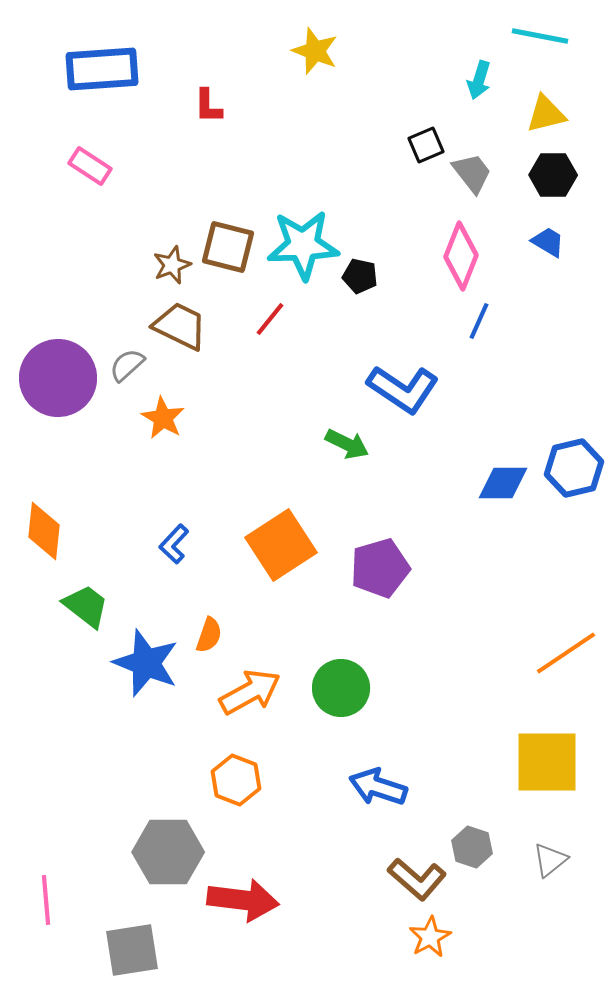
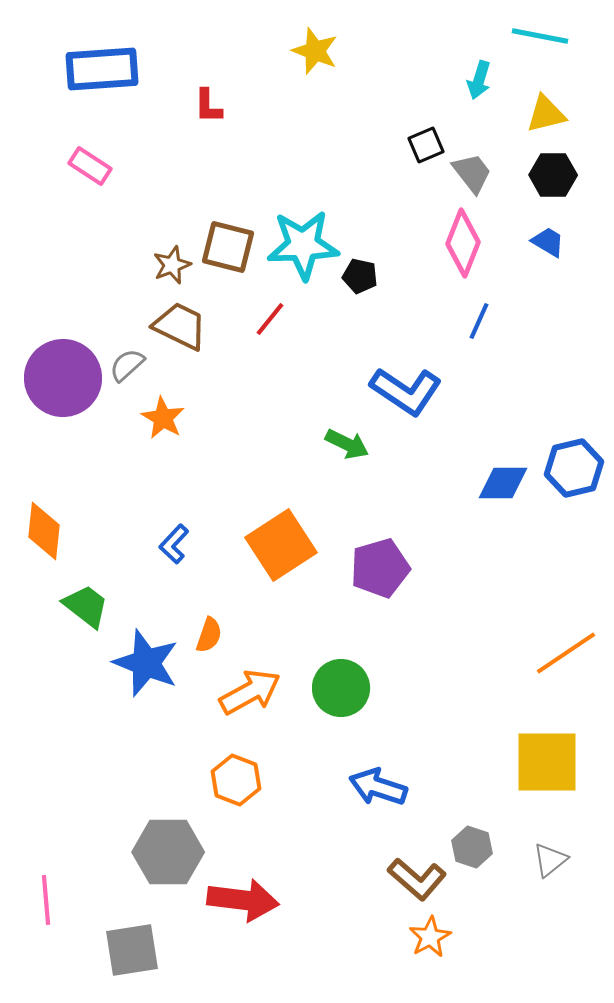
pink diamond at (461, 256): moved 2 px right, 13 px up
purple circle at (58, 378): moved 5 px right
blue L-shape at (403, 389): moved 3 px right, 2 px down
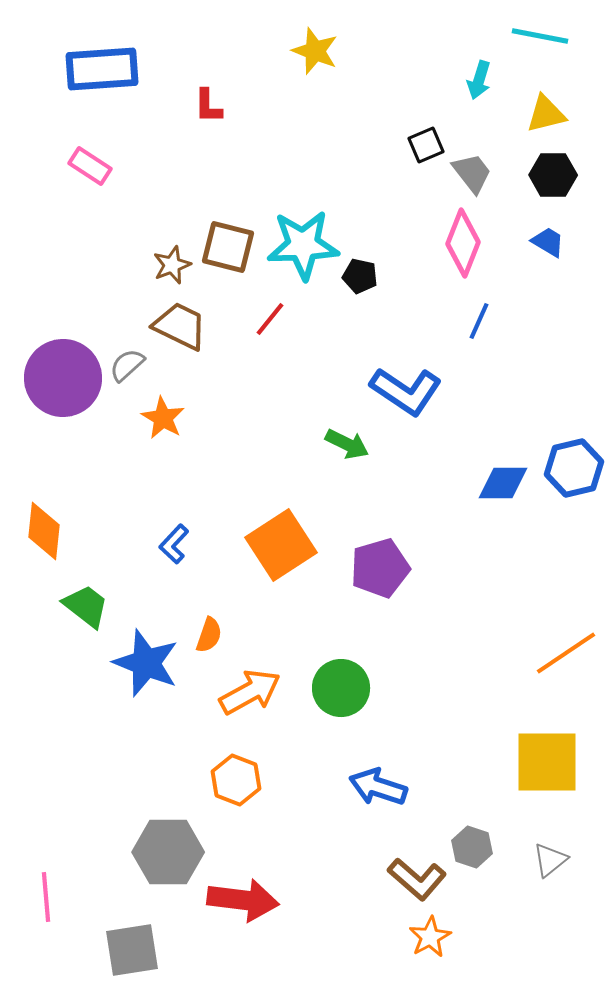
pink line at (46, 900): moved 3 px up
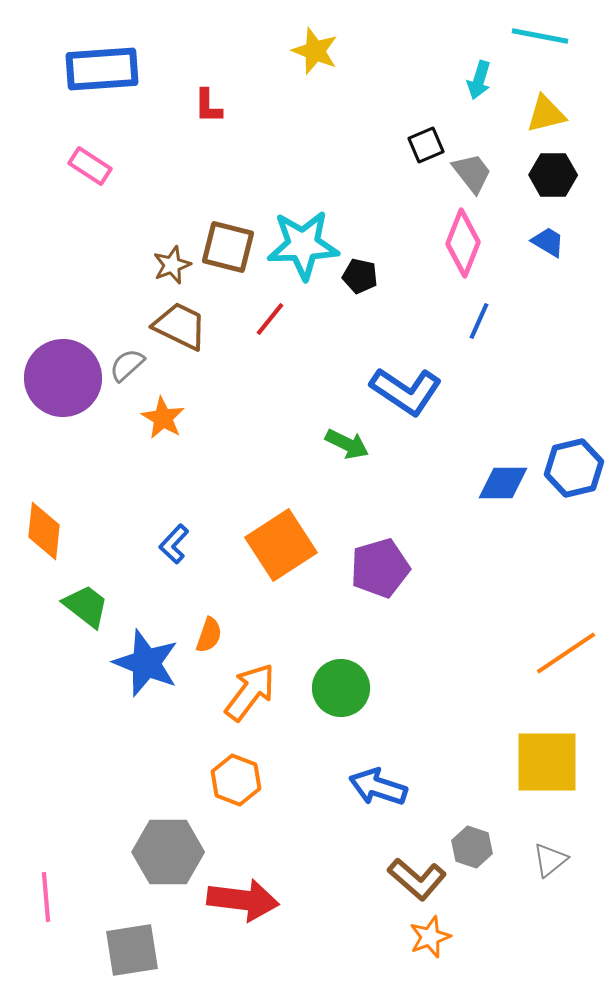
orange arrow at (250, 692): rotated 24 degrees counterclockwise
orange star at (430, 937): rotated 9 degrees clockwise
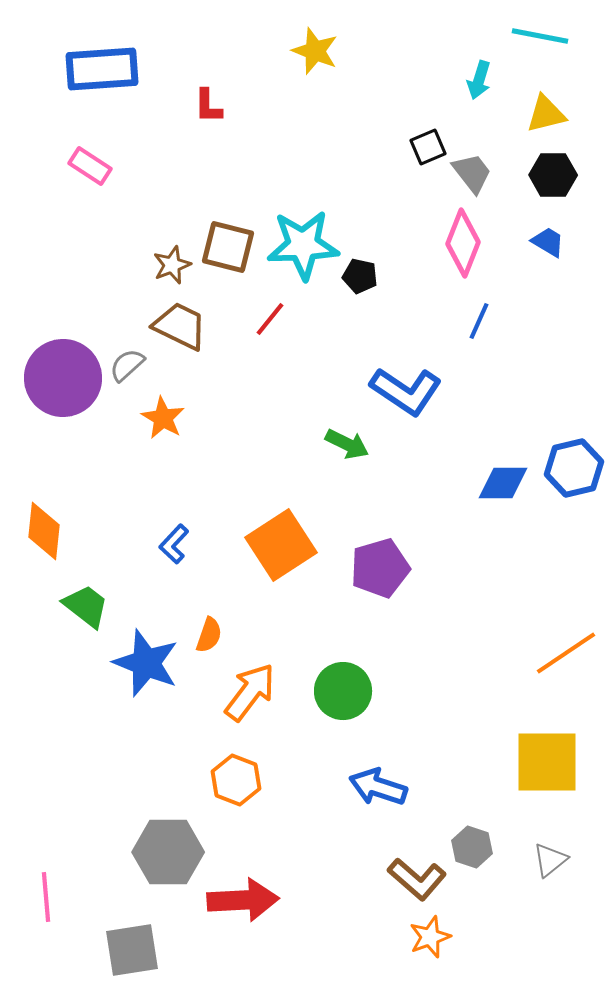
black square at (426, 145): moved 2 px right, 2 px down
green circle at (341, 688): moved 2 px right, 3 px down
red arrow at (243, 900): rotated 10 degrees counterclockwise
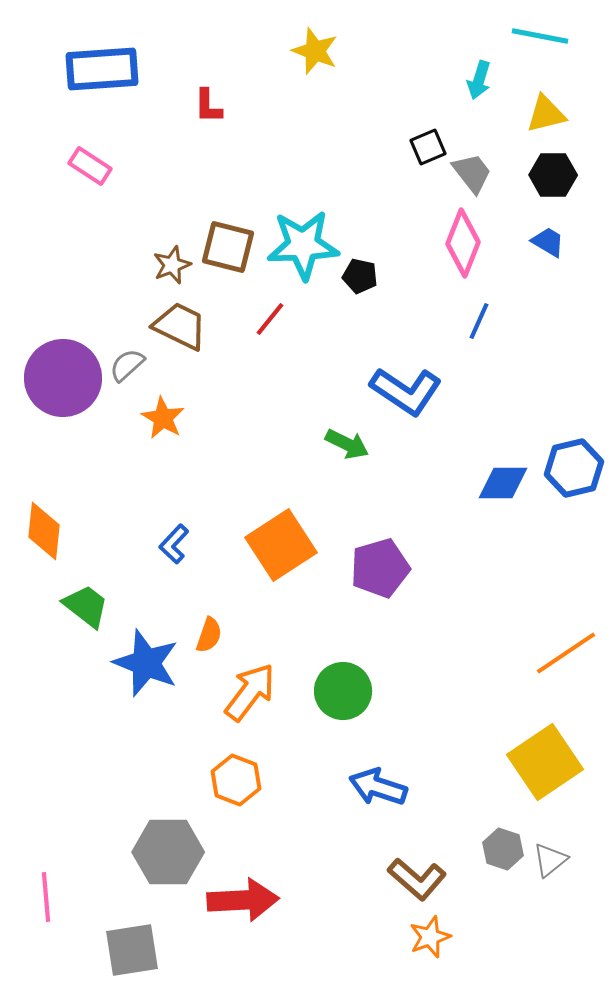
yellow square at (547, 762): moved 2 px left; rotated 34 degrees counterclockwise
gray hexagon at (472, 847): moved 31 px right, 2 px down
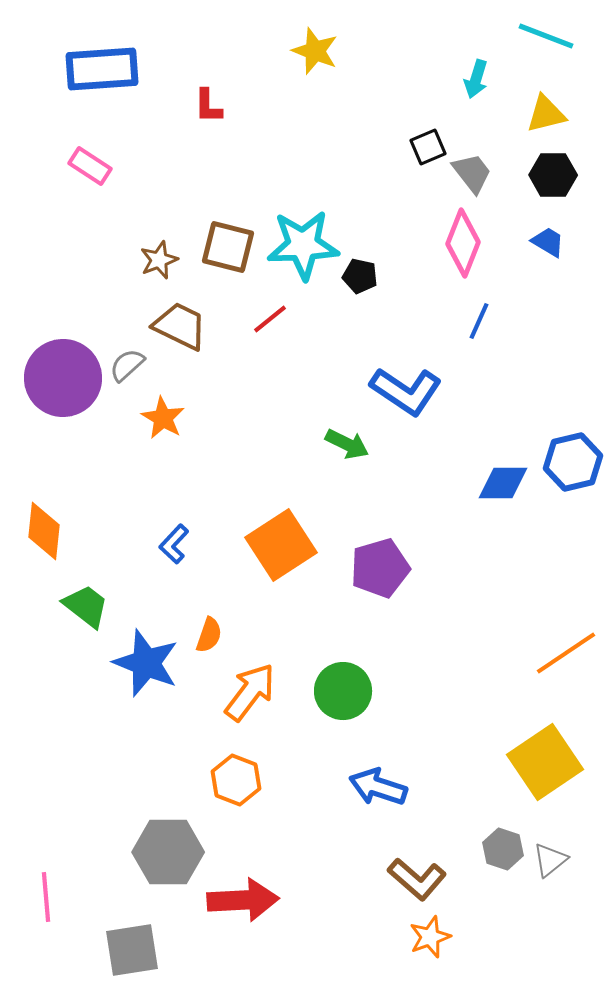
cyan line at (540, 36): moved 6 px right; rotated 10 degrees clockwise
cyan arrow at (479, 80): moved 3 px left, 1 px up
brown star at (172, 265): moved 13 px left, 5 px up
red line at (270, 319): rotated 12 degrees clockwise
blue hexagon at (574, 468): moved 1 px left, 6 px up
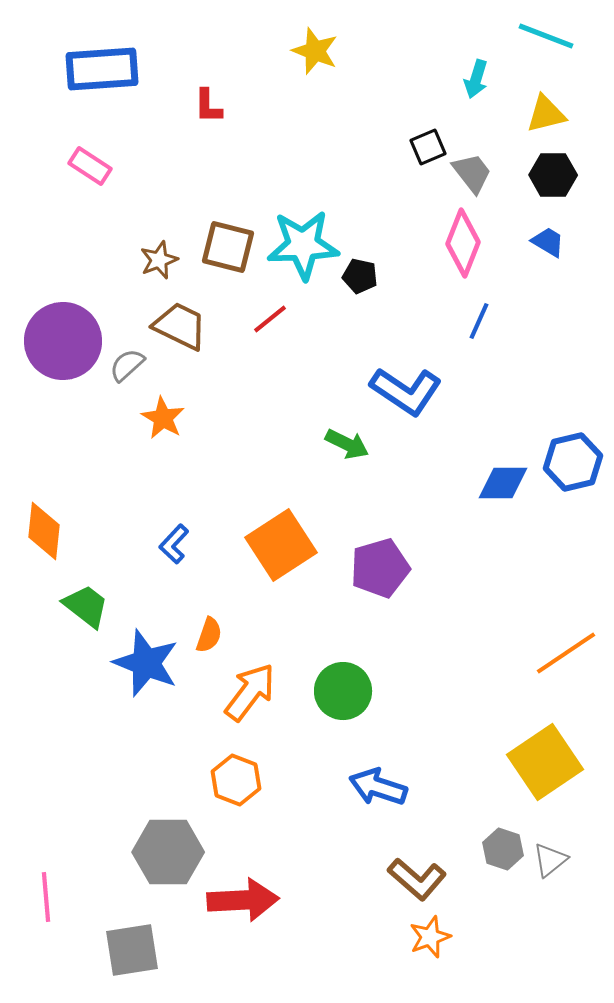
purple circle at (63, 378): moved 37 px up
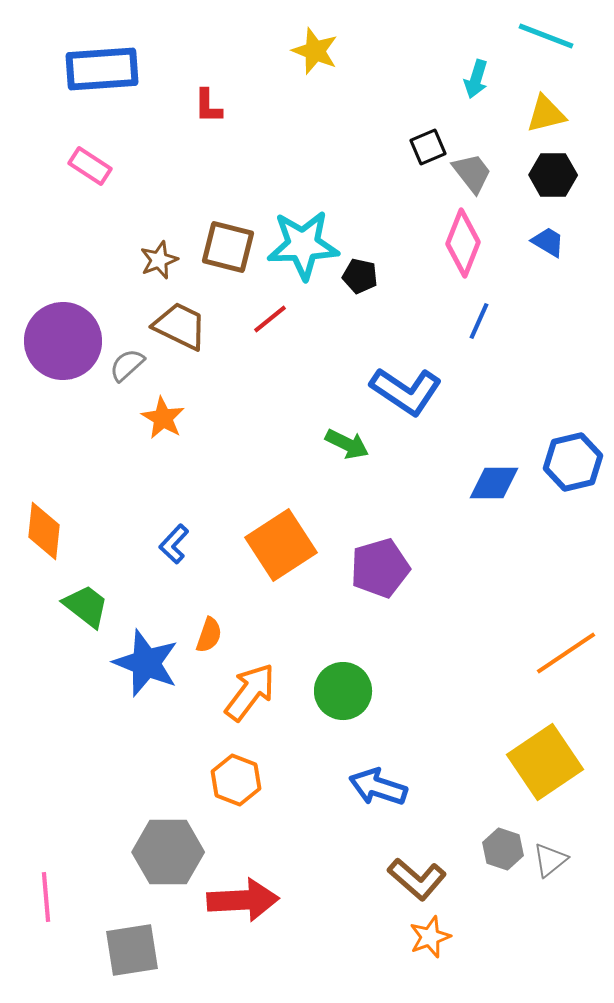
blue diamond at (503, 483): moved 9 px left
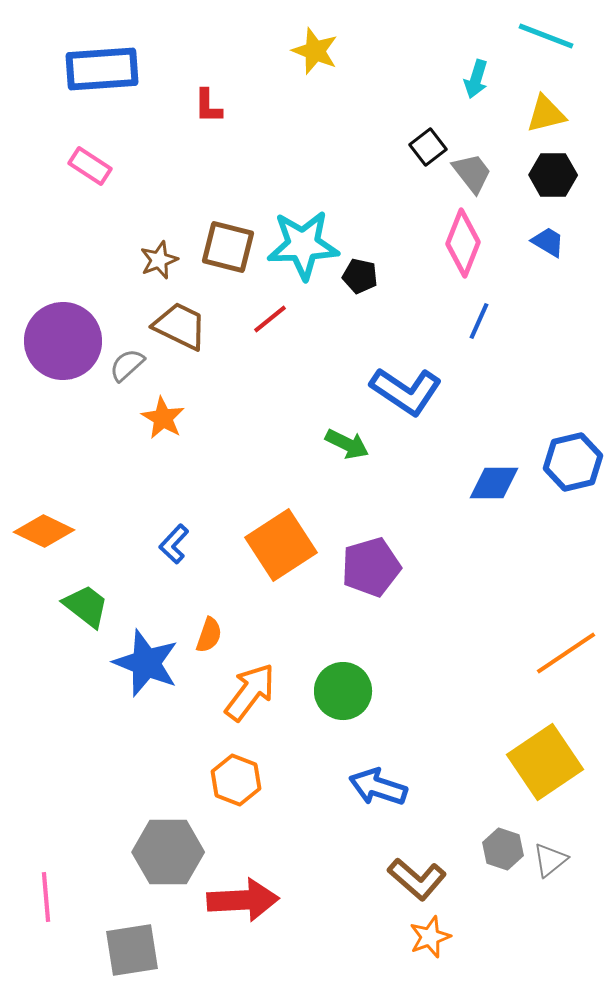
black square at (428, 147): rotated 15 degrees counterclockwise
orange diamond at (44, 531): rotated 70 degrees counterclockwise
purple pentagon at (380, 568): moved 9 px left, 1 px up
